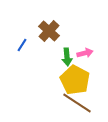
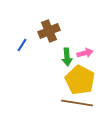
brown cross: rotated 25 degrees clockwise
yellow pentagon: moved 5 px right
brown line: rotated 24 degrees counterclockwise
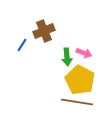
brown cross: moved 5 px left
pink arrow: moved 1 px left; rotated 35 degrees clockwise
brown line: moved 1 px up
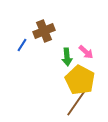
pink arrow: moved 2 px right, 1 px up; rotated 21 degrees clockwise
brown line: rotated 64 degrees counterclockwise
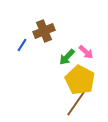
green arrow: rotated 48 degrees clockwise
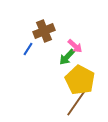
blue line: moved 6 px right, 4 px down
pink arrow: moved 11 px left, 6 px up
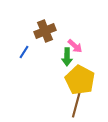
brown cross: moved 1 px right
blue line: moved 4 px left, 3 px down
green arrow: rotated 42 degrees counterclockwise
brown line: rotated 20 degrees counterclockwise
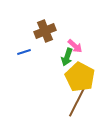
blue line: rotated 40 degrees clockwise
green arrow: rotated 18 degrees clockwise
yellow pentagon: moved 3 px up
brown line: rotated 12 degrees clockwise
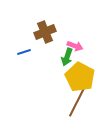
brown cross: moved 1 px down
pink arrow: rotated 21 degrees counterclockwise
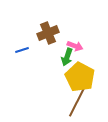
brown cross: moved 3 px right, 1 px down
blue line: moved 2 px left, 2 px up
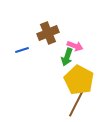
yellow pentagon: moved 1 px left, 3 px down
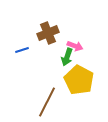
brown line: moved 30 px left
